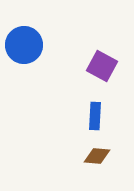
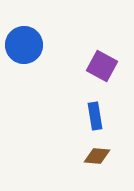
blue rectangle: rotated 12 degrees counterclockwise
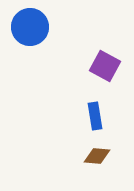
blue circle: moved 6 px right, 18 px up
purple square: moved 3 px right
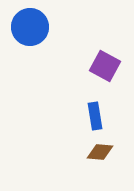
brown diamond: moved 3 px right, 4 px up
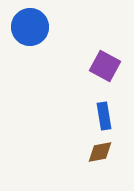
blue rectangle: moved 9 px right
brown diamond: rotated 16 degrees counterclockwise
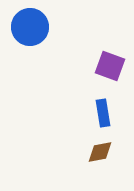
purple square: moved 5 px right; rotated 8 degrees counterclockwise
blue rectangle: moved 1 px left, 3 px up
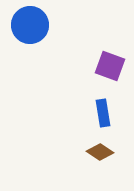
blue circle: moved 2 px up
brown diamond: rotated 44 degrees clockwise
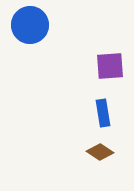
purple square: rotated 24 degrees counterclockwise
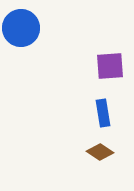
blue circle: moved 9 px left, 3 px down
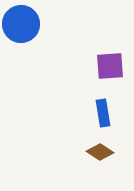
blue circle: moved 4 px up
